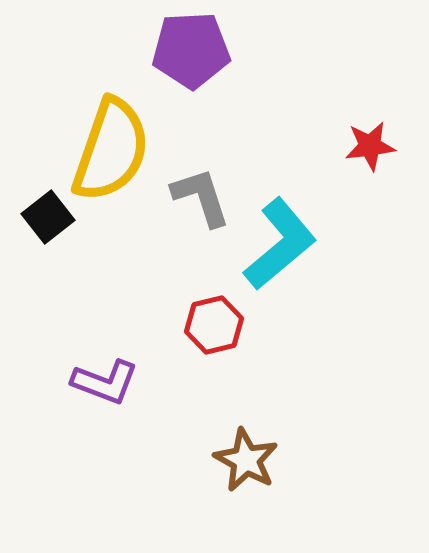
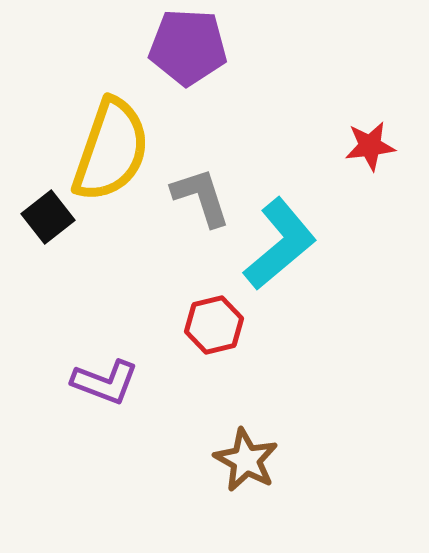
purple pentagon: moved 3 px left, 3 px up; rotated 6 degrees clockwise
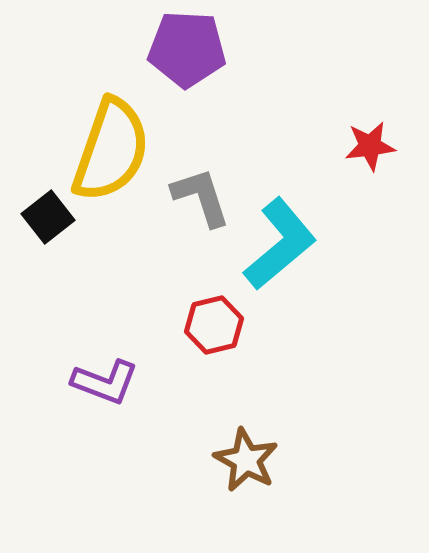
purple pentagon: moved 1 px left, 2 px down
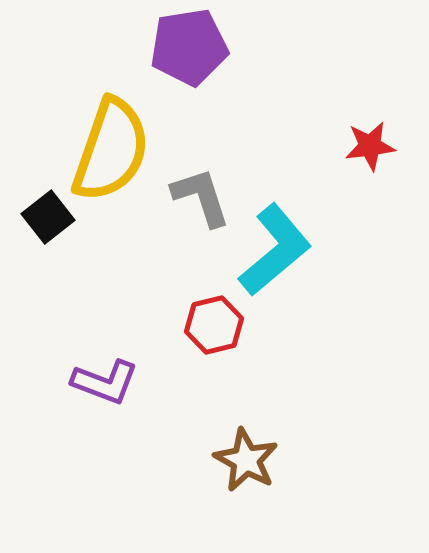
purple pentagon: moved 2 px right, 2 px up; rotated 12 degrees counterclockwise
cyan L-shape: moved 5 px left, 6 px down
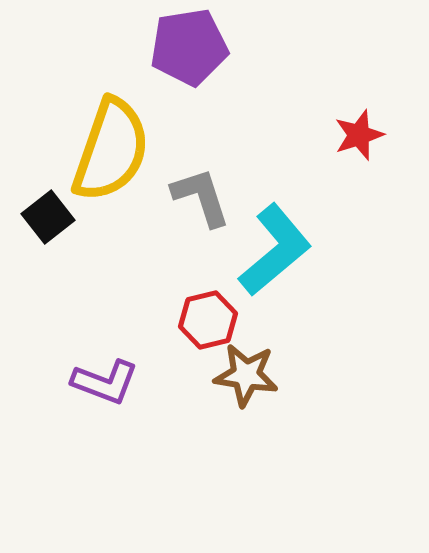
red star: moved 11 px left, 11 px up; rotated 12 degrees counterclockwise
red hexagon: moved 6 px left, 5 px up
brown star: moved 85 px up; rotated 20 degrees counterclockwise
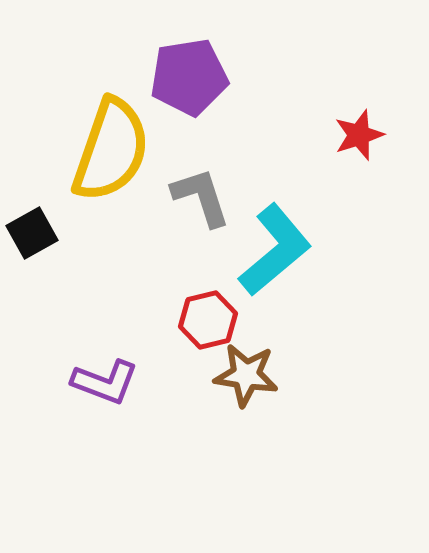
purple pentagon: moved 30 px down
black square: moved 16 px left, 16 px down; rotated 9 degrees clockwise
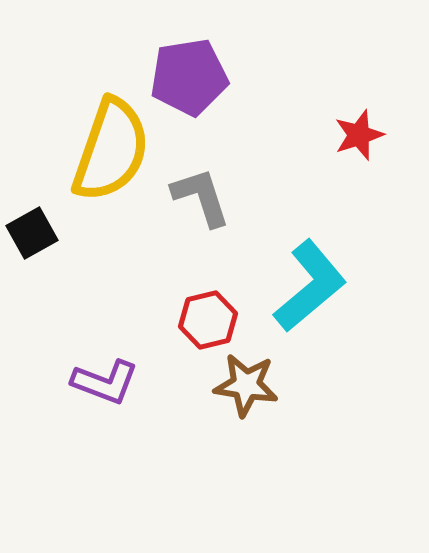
cyan L-shape: moved 35 px right, 36 px down
brown star: moved 10 px down
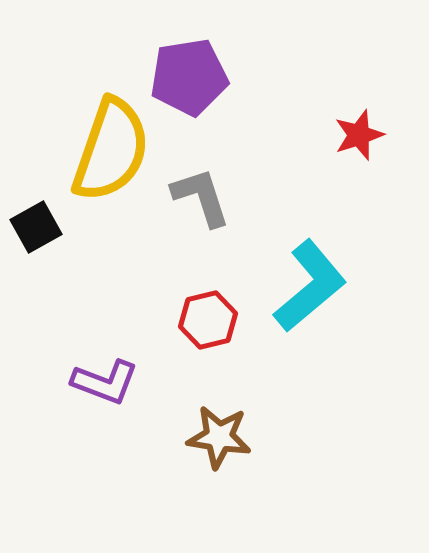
black square: moved 4 px right, 6 px up
brown star: moved 27 px left, 52 px down
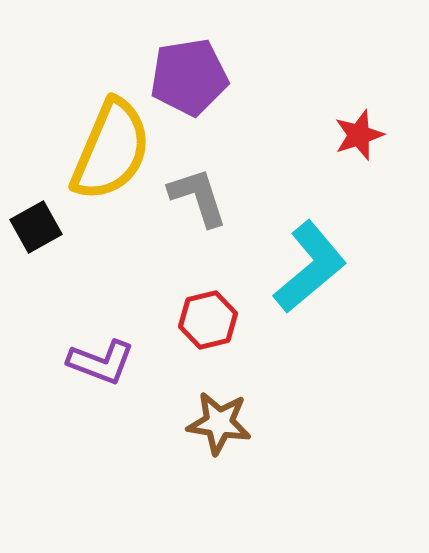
yellow semicircle: rotated 4 degrees clockwise
gray L-shape: moved 3 px left
cyan L-shape: moved 19 px up
purple L-shape: moved 4 px left, 20 px up
brown star: moved 14 px up
